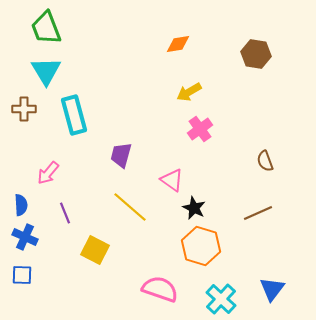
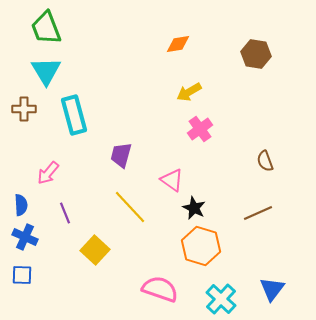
yellow line: rotated 6 degrees clockwise
yellow square: rotated 16 degrees clockwise
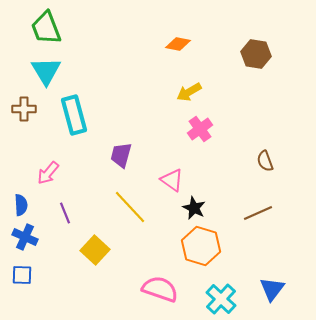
orange diamond: rotated 20 degrees clockwise
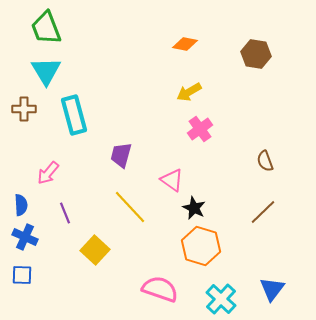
orange diamond: moved 7 px right
brown line: moved 5 px right, 1 px up; rotated 20 degrees counterclockwise
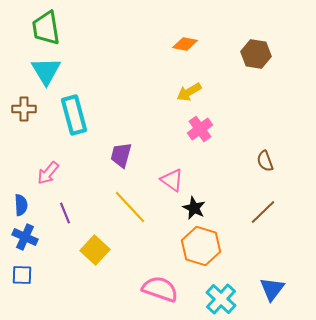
green trapezoid: rotated 12 degrees clockwise
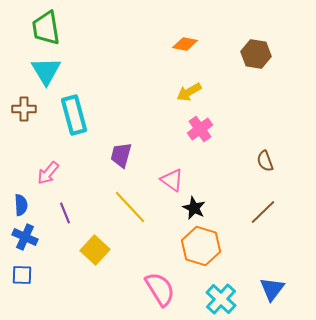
pink semicircle: rotated 39 degrees clockwise
